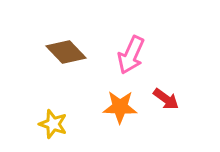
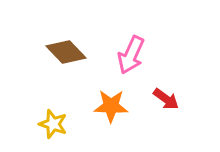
orange star: moved 9 px left, 1 px up
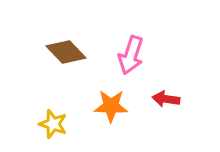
pink arrow: rotated 6 degrees counterclockwise
red arrow: rotated 152 degrees clockwise
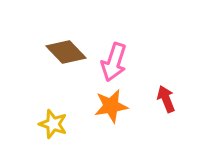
pink arrow: moved 17 px left, 7 px down
red arrow: rotated 60 degrees clockwise
orange star: rotated 12 degrees counterclockwise
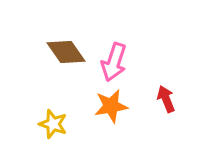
brown diamond: rotated 9 degrees clockwise
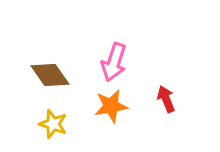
brown diamond: moved 16 px left, 23 px down
